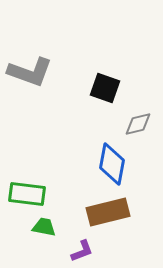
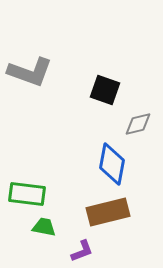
black square: moved 2 px down
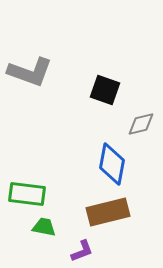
gray diamond: moved 3 px right
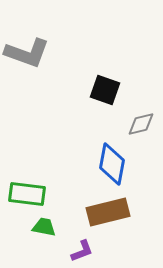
gray L-shape: moved 3 px left, 19 px up
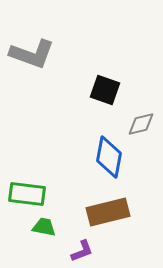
gray L-shape: moved 5 px right, 1 px down
blue diamond: moved 3 px left, 7 px up
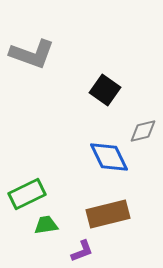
black square: rotated 16 degrees clockwise
gray diamond: moved 2 px right, 7 px down
blue diamond: rotated 36 degrees counterclockwise
green rectangle: rotated 33 degrees counterclockwise
brown rectangle: moved 2 px down
green trapezoid: moved 2 px right, 2 px up; rotated 20 degrees counterclockwise
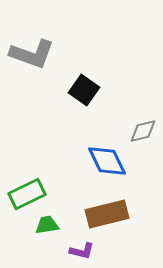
black square: moved 21 px left
blue diamond: moved 2 px left, 4 px down
brown rectangle: moved 1 px left
green trapezoid: moved 1 px right
purple L-shape: rotated 35 degrees clockwise
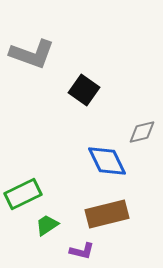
gray diamond: moved 1 px left, 1 px down
green rectangle: moved 4 px left
green trapezoid: rotated 25 degrees counterclockwise
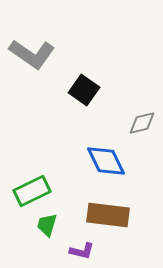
gray L-shape: rotated 15 degrees clockwise
gray diamond: moved 9 px up
blue diamond: moved 1 px left
green rectangle: moved 9 px right, 3 px up
brown rectangle: moved 1 px right, 1 px down; rotated 21 degrees clockwise
green trapezoid: rotated 40 degrees counterclockwise
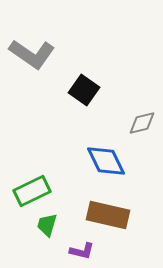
brown rectangle: rotated 6 degrees clockwise
